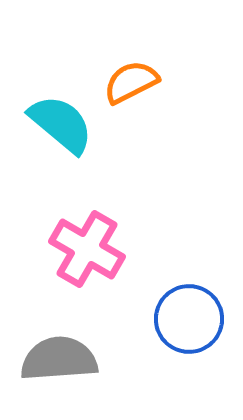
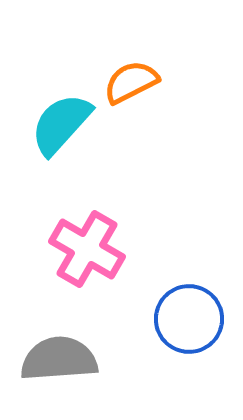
cyan semicircle: rotated 88 degrees counterclockwise
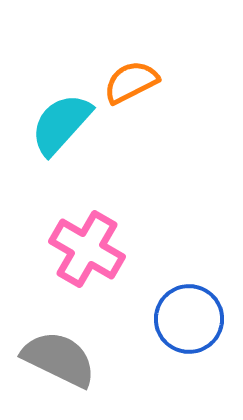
gray semicircle: rotated 30 degrees clockwise
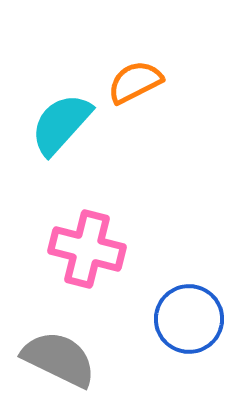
orange semicircle: moved 4 px right
pink cross: rotated 16 degrees counterclockwise
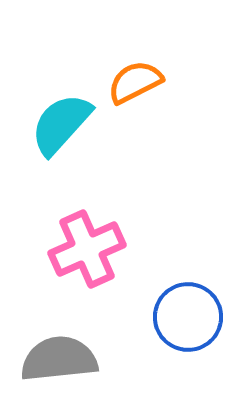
pink cross: rotated 38 degrees counterclockwise
blue circle: moved 1 px left, 2 px up
gray semicircle: rotated 32 degrees counterclockwise
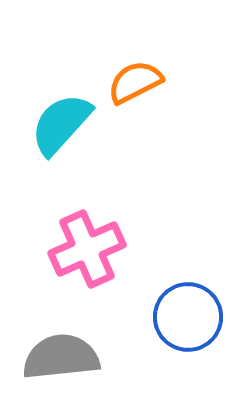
gray semicircle: moved 2 px right, 2 px up
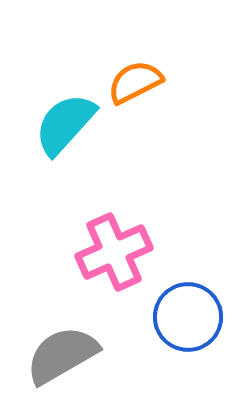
cyan semicircle: moved 4 px right
pink cross: moved 27 px right, 3 px down
gray semicircle: moved 1 px right, 2 px up; rotated 24 degrees counterclockwise
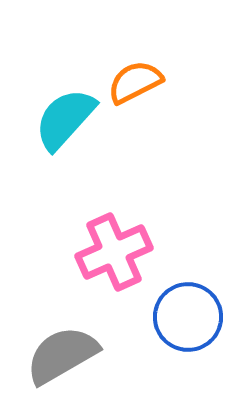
cyan semicircle: moved 5 px up
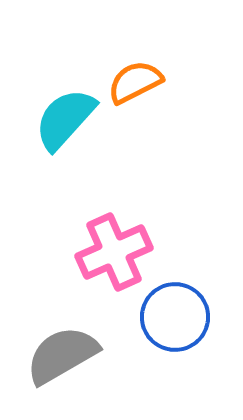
blue circle: moved 13 px left
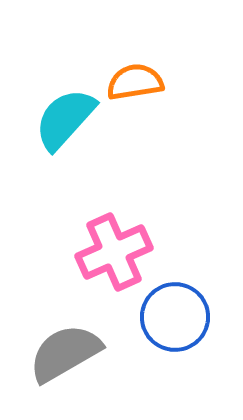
orange semicircle: rotated 18 degrees clockwise
gray semicircle: moved 3 px right, 2 px up
